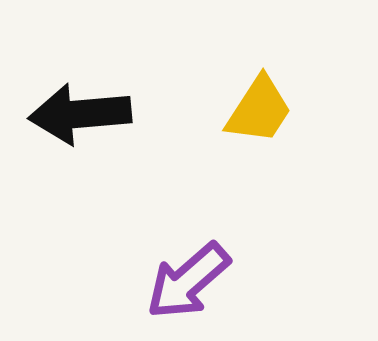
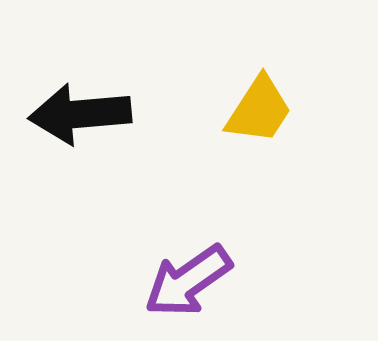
purple arrow: rotated 6 degrees clockwise
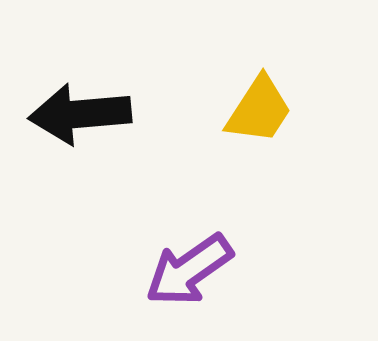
purple arrow: moved 1 px right, 11 px up
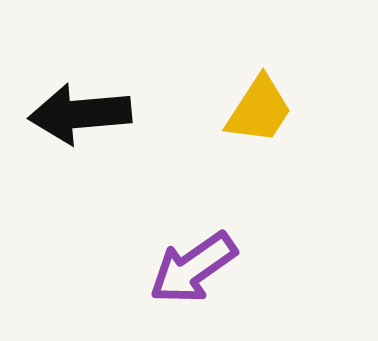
purple arrow: moved 4 px right, 2 px up
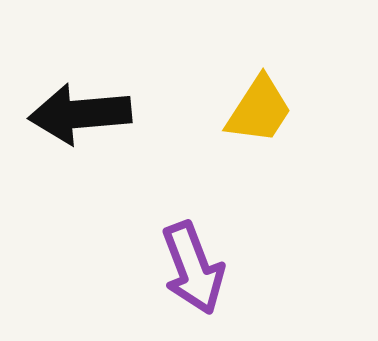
purple arrow: rotated 76 degrees counterclockwise
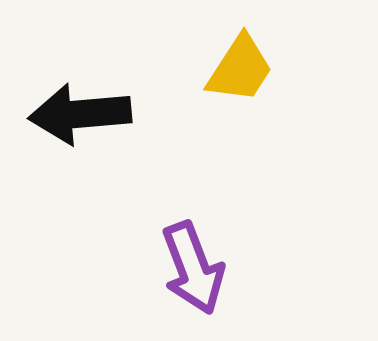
yellow trapezoid: moved 19 px left, 41 px up
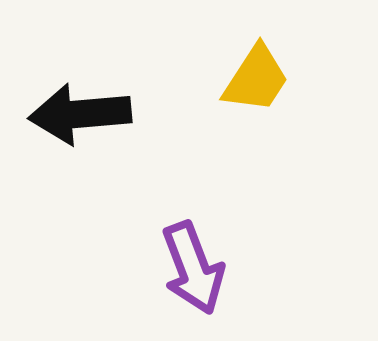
yellow trapezoid: moved 16 px right, 10 px down
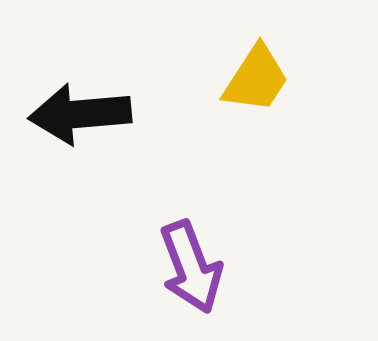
purple arrow: moved 2 px left, 1 px up
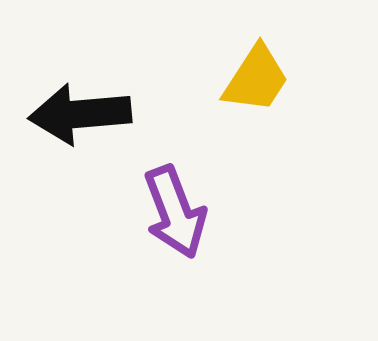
purple arrow: moved 16 px left, 55 px up
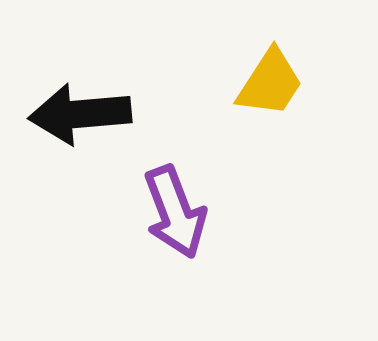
yellow trapezoid: moved 14 px right, 4 px down
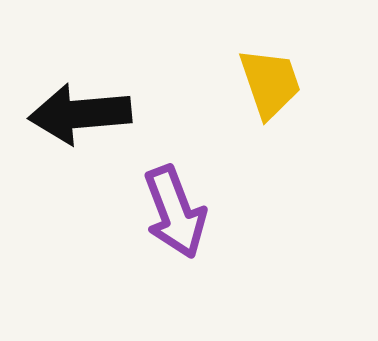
yellow trapezoid: rotated 52 degrees counterclockwise
